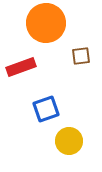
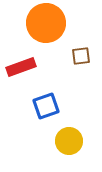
blue square: moved 3 px up
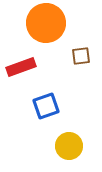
yellow circle: moved 5 px down
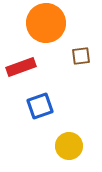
blue square: moved 6 px left
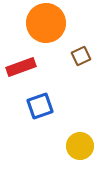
brown square: rotated 18 degrees counterclockwise
yellow circle: moved 11 px right
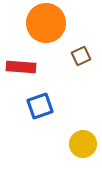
red rectangle: rotated 24 degrees clockwise
yellow circle: moved 3 px right, 2 px up
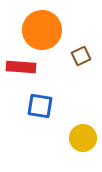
orange circle: moved 4 px left, 7 px down
blue square: rotated 28 degrees clockwise
yellow circle: moved 6 px up
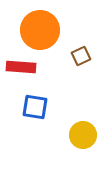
orange circle: moved 2 px left
blue square: moved 5 px left, 1 px down
yellow circle: moved 3 px up
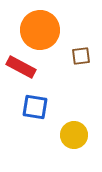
brown square: rotated 18 degrees clockwise
red rectangle: rotated 24 degrees clockwise
yellow circle: moved 9 px left
